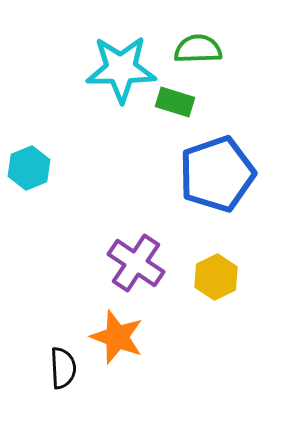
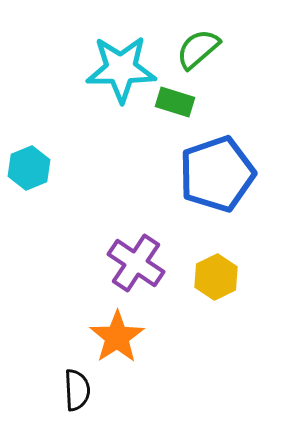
green semicircle: rotated 39 degrees counterclockwise
orange star: rotated 18 degrees clockwise
black semicircle: moved 14 px right, 22 px down
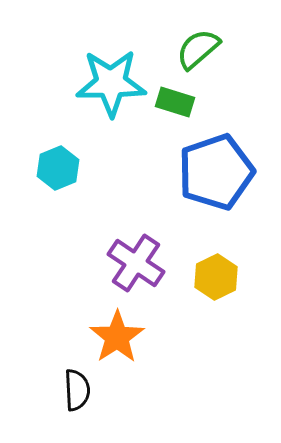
cyan star: moved 10 px left, 14 px down
cyan hexagon: moved 29 px right
blue pentagon: moved 1 px left, 2 px up
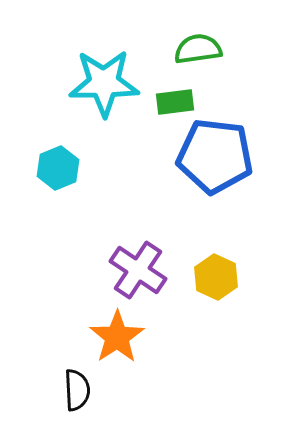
green semicircle: rotated 33 degrees clockwise
cyan star: moved 7 px left
green rectangle: rotated 24 degrees counterclockwise
blue pentagon: moved 1 px left, 16 px up; rotated 26 degrees clockwise
purple cross: moved 2 px right, 7 px down
yellow hexagon: rotated 9 degrees counterclockwise
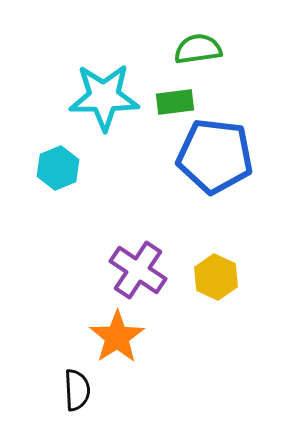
cyan star: moved 14 px down
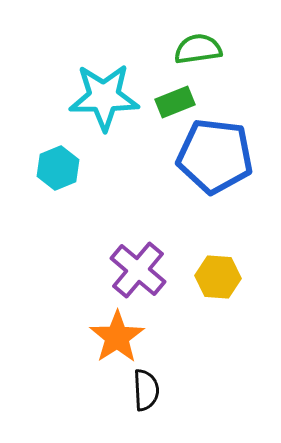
green rectangle: rotated 15 degrees counterclockwise
purple cross: rotated 6 degrees clockwise
yellow hexagon: moved 2 px right; rotated 21 degrees counterclockwise
black semicircle: moved 69 px right
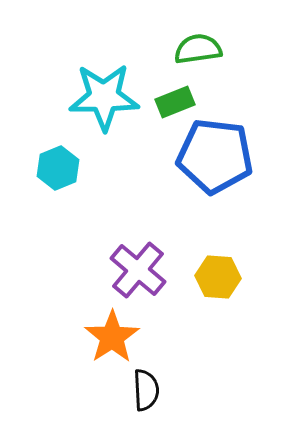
orange star: moved 5 px left
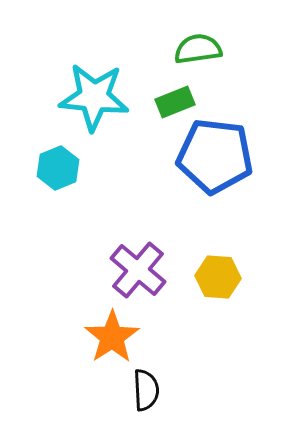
cyan star: moved 10 px left; rotated 6 degrees clockwise
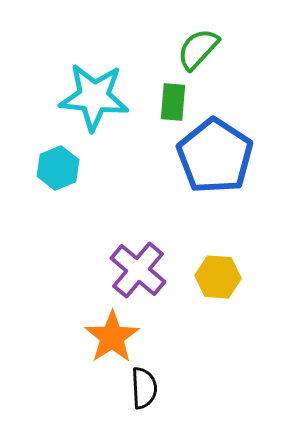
green semicircle: rotated 39 degrees counterclockwise
green rectangle: moved 2 px left; rotated 63 degrees counterclockwise
blue pentagon: rotated 26 degrees clockwise
black semicircle: moved 2 px left, 2 px up
